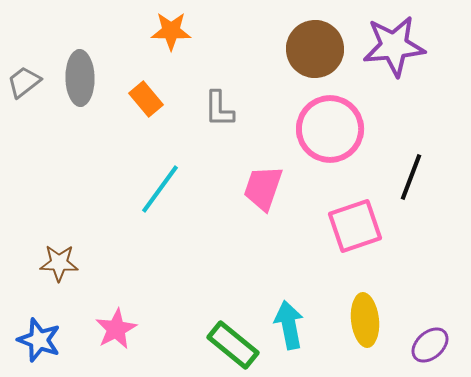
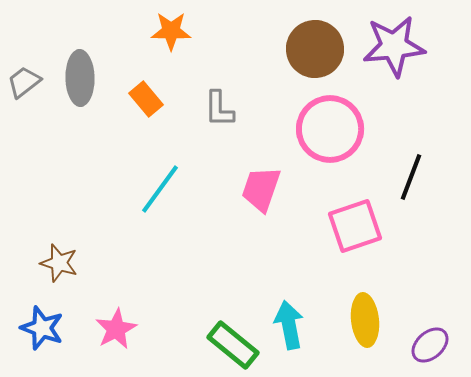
pink trapezoid: moved 2 px left, 1 px down
brown star: rotated 15 degrees clockwise
blue star: moved 3 px right, 12 px up
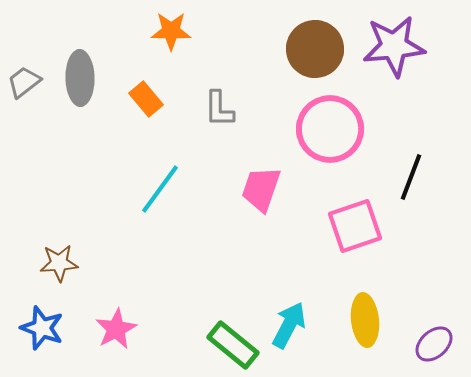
brown star: rotated 21 degrees counterclockwise
cyan arrow: rotated 39 degrees clockwise
purple ellipse: moved 4 px right, 1 px up
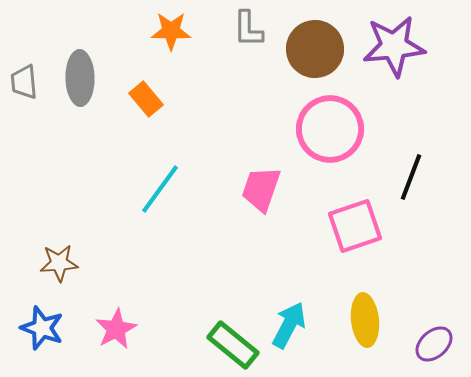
gray trapezoid: rotated 57 degrees counterclockwise
gray L-shape: moved 29 px right, 80 px up
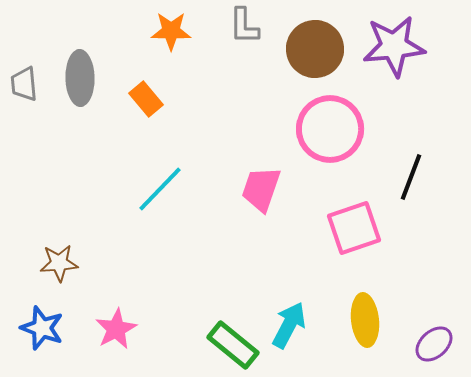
gray L-shape: moved 4 px left, 3 px up
gray trapezoid: moved 2 px down
cyan line: rotated 8 degrees clockwise
pink square: moved 1 px left, 2 px down
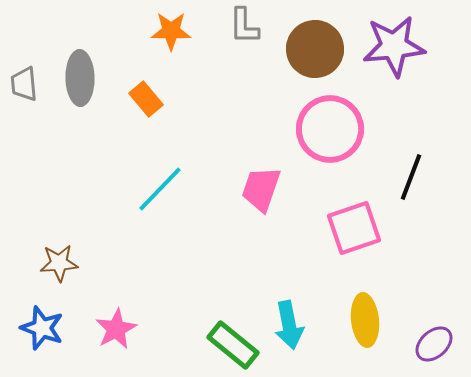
cyan arrow: rotated 141 degrees clockwise
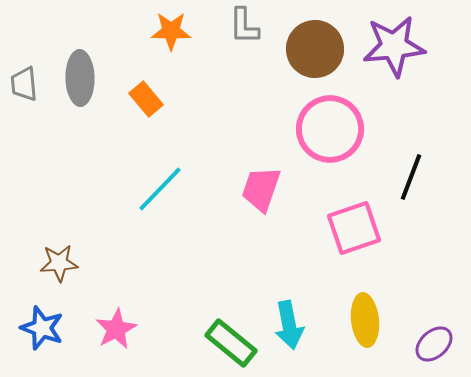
green rectangle: moved 2 px left, 2 px up
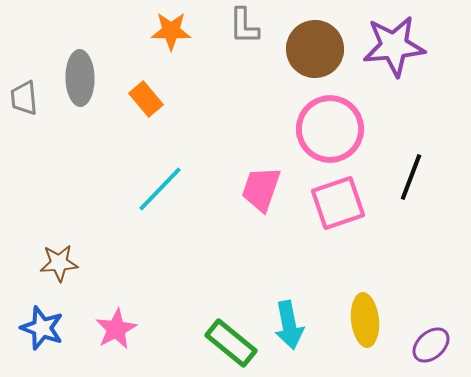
gray trapezoid: moved 14 px down
pink square: moved 16 px left, 25 px up
purple ellipse: moved 3 px left, 1 px down
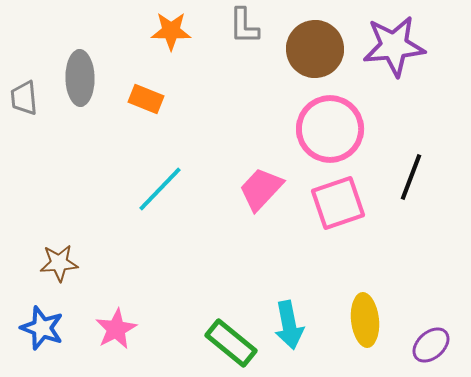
orange rectangle: rotated 28 degrees counterclockwise
pink trapezoid: rotated 24 degrees clockwise
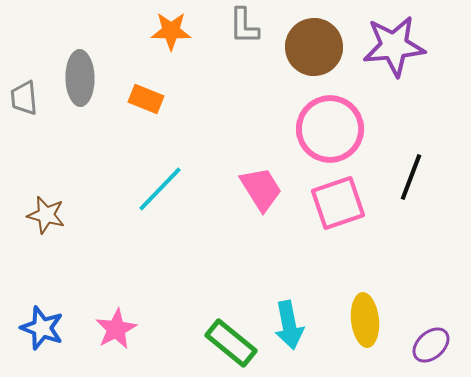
brown circle: moved 1 px left, 2 px up
pink trapezoid: rotated 105 degrees clockwise
brown star: moved 13 px left, 48 px up; rotated 18 degrees clockwise
